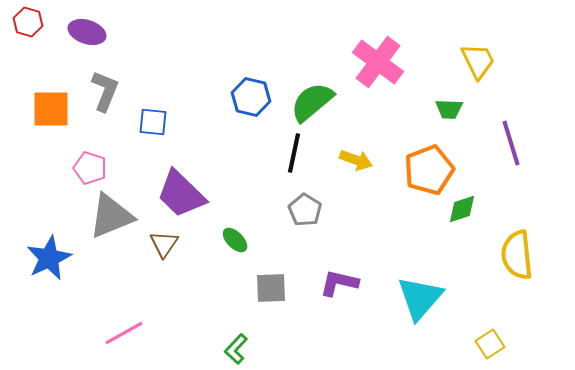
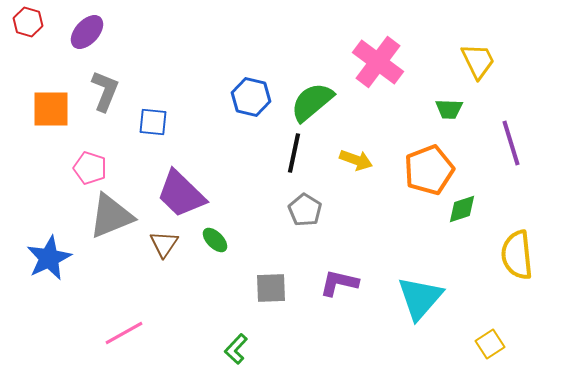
purple ellipse: rotated 66 degrees counterclockwise
green ellipse: moved 20 px left
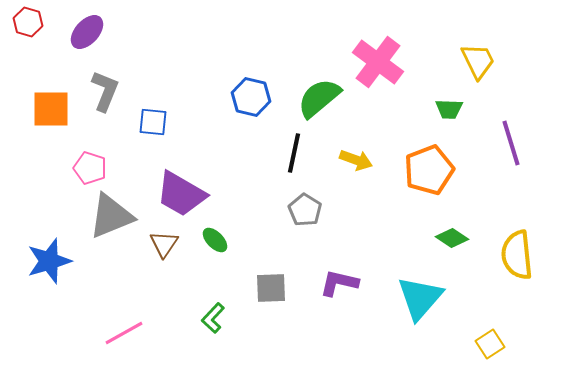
green semicircle: moved 7 px right, 4 px up
purple trapezoid: rotated 14 degrees counterclockwise
green diamond: moved 10 px left, 29 px down; rotated 52 degrees clockwise
blue star: moved 3 px down; rotated 9 degrees clockwise
green L-shape: moved 23 px left, 31 px up
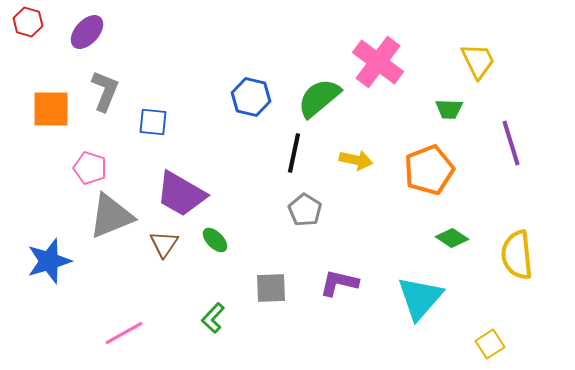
yellow arrow: rotated 8 degrees counterclockwise
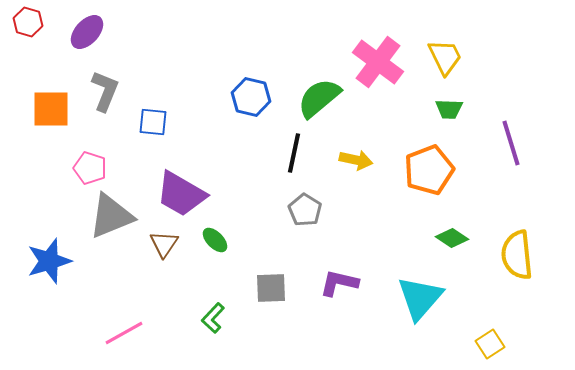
yellow trapezoid: moved 33 px left, 4 px up
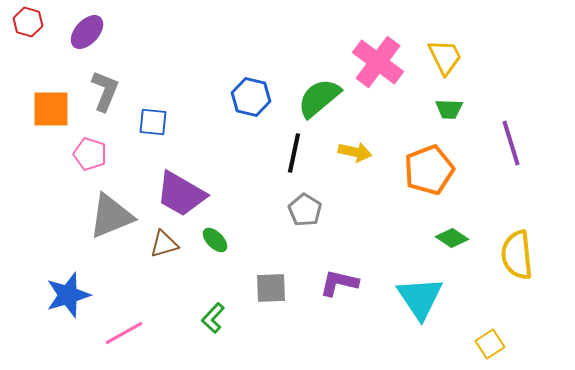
yellow arrow: moved 1 px left, 8 px up
pink pentagon: moved 14 px up
brown triangle: rotated 40 degrees clockwise
blue star: moved 19 px right, 34 px down
cyan triangle: rotated 15 degrees counterclockwise
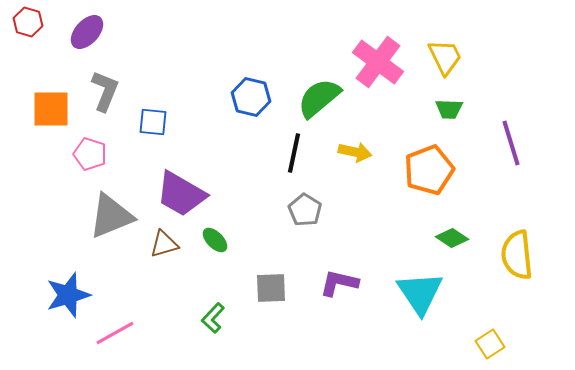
cyan triangle: moved 5 px up
pink line: moved 9 px left
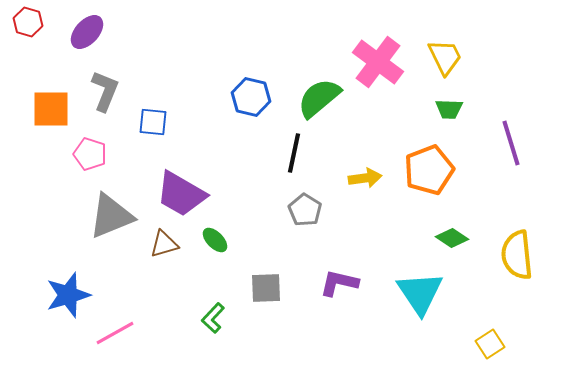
yellow arrow: moved 10 px right, 26 px down; rotated 20 degrees counterclockwise
gray square: moved 5 px left
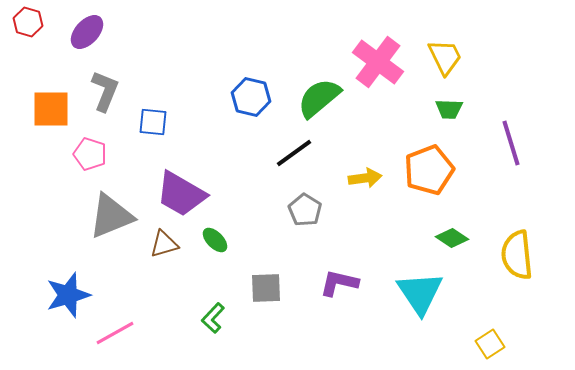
black line: rotated 42 degrees clockwise
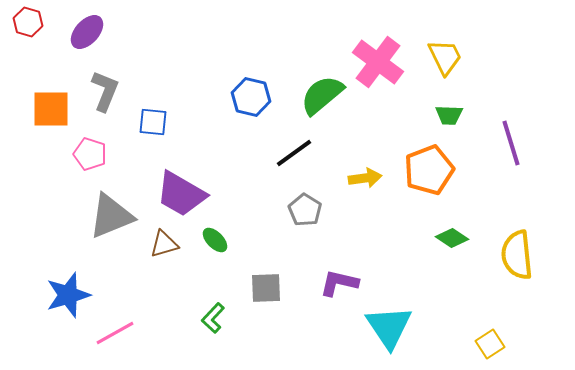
green semicircle: moved 3 px right, 3 px up
green trapezoid: moved 6 px down
cyan triangle: moved 31 px left, 34 px down
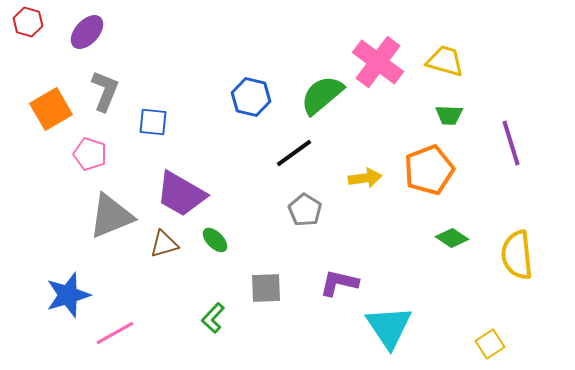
yellow trapezoid: moved 4 px down; rotated 48 degrees counterclockwise
orange square: rotated 30 degrees counterclockwise
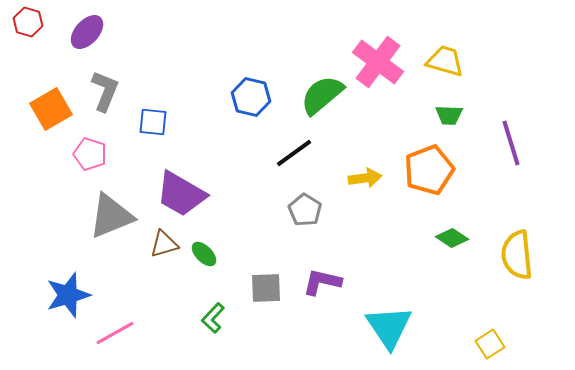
green ellipse: moved 11 px left, 14 px down
purple L-shape: moved 17 px left, 1 px up
